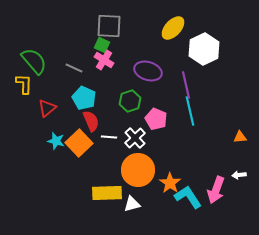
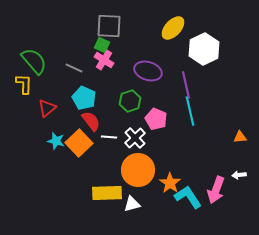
red semicircle: rotated 15 degrees counterclockwise
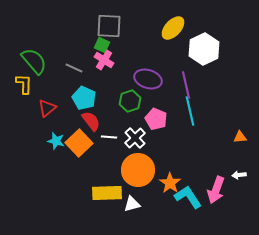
purple ellipse: moved 8 px down
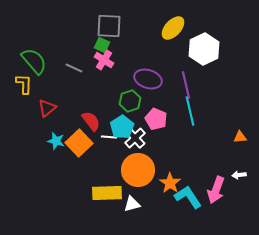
cyan pentagon: moved 38 px right, 29 px down; rotated 15 degrees clockwise
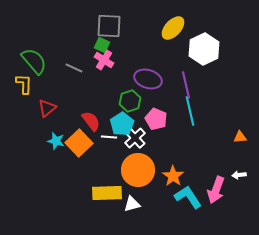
cyan pentagon: moved 3 px up
orange star: moved 3 px right, 7 px up
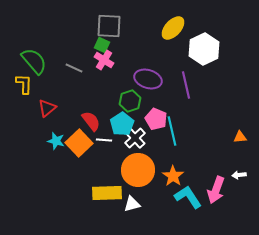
cyan line: moved 18 px left, 20 px down
white line: moved 5 px left, 3 px down
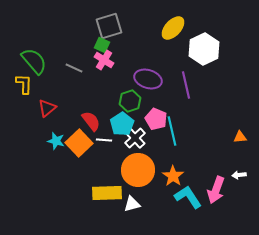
gray square: rotated 20 degrees counterclockwise
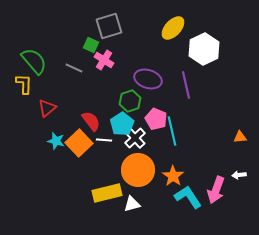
green square: moved 11 px left
yellow rectangle: rotated 12 degrees counterclockwise
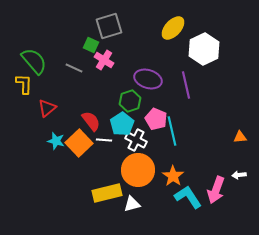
white cross: moved 1 px right, 2 px down; rotated 20 degrees counterclockwise
